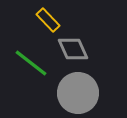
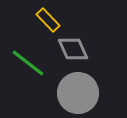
green line: moved 3 px left
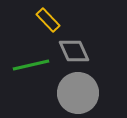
gray diamond: moved 1 px right, 2 px down
green line: moved 3 px right, 2 px down; rotated 51 degrees counterclockwise
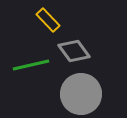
gray diamond: rotated 12 degrees counterclockwise
gray circle: moved 3 px right, 1 px down
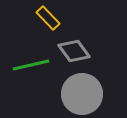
yellow rectangle: moved 2 px up
gray circle: moved 1 px right
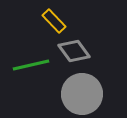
yellow rectangle: moved 6 px right, 3 px down
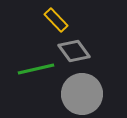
yellow rectangle: moved 2 px right, 1 px up
green line: moved 5 px right, 4 px down
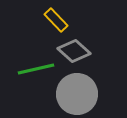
gray diamond: rotated 12 degrees counterclockwise
gray circle: moved 5 px left
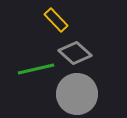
gray diamond: moved 1 px right, 2 px down
